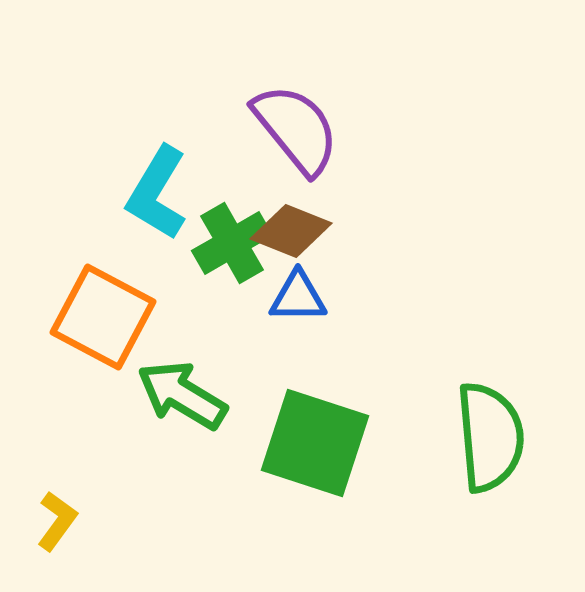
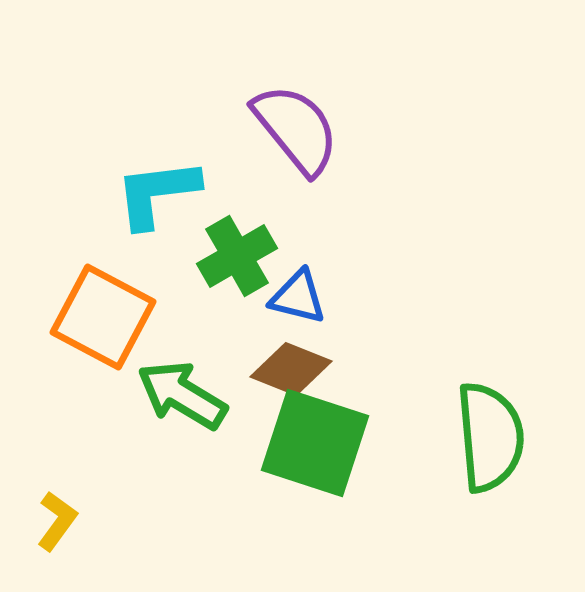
cyan L-shape: rotated 52 degrees clockwise
brown diamond: moved 138 px down
green cross: moved 5 px right, 13 px down
blue triangle: rotated 14 degrees clockwise
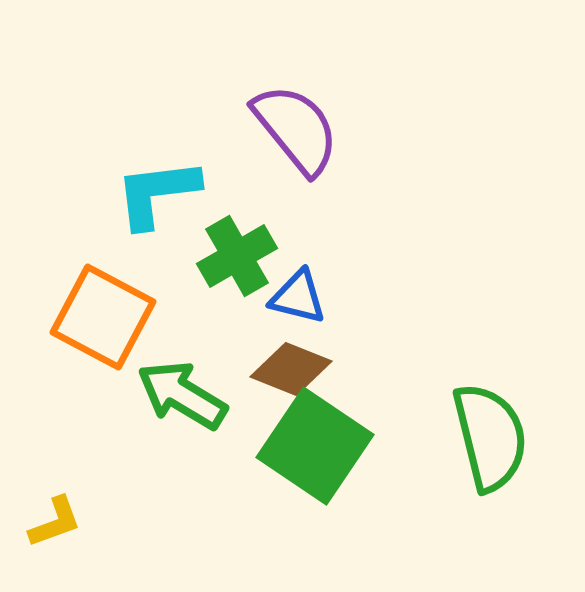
green semicircle: rotated 9 degrees counterclockwise
green square: moved 3 px down; rotated 16 degrees clockwise
yellow L-shape: moved 2 px left, 1 px down; rotated 34 degrees clockwise
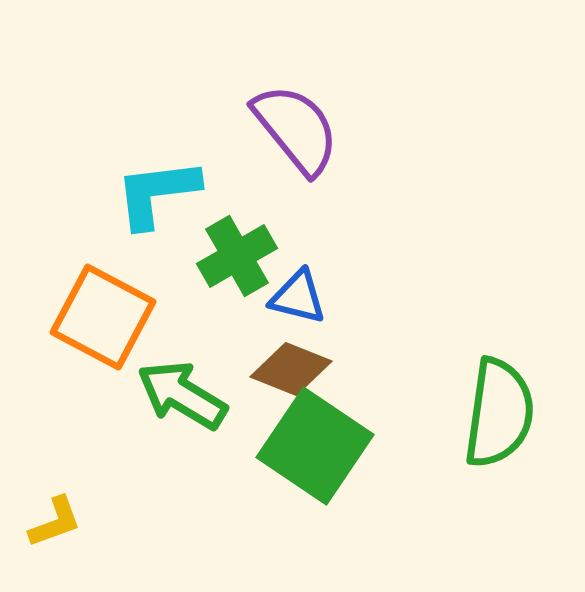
green semicircle: moved 9 px right, 24 px up; rotated 22 degrees clockwise
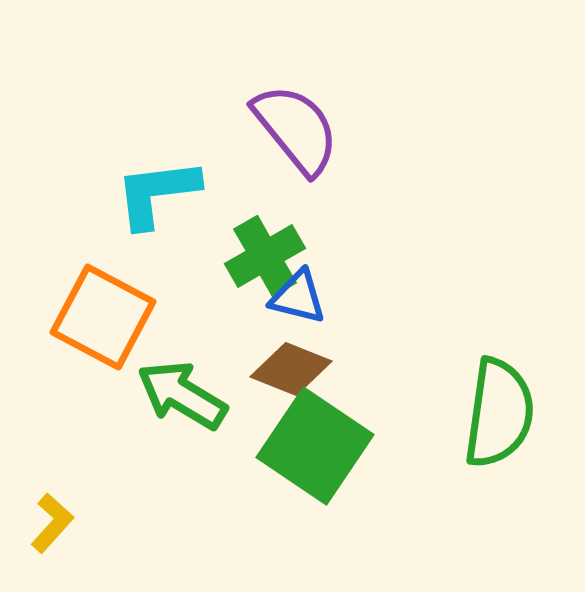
green cross: moved 28 px right
yellow L-shape: moved 3 px left, 1 px down; rotated 28 degrees counterclockwise
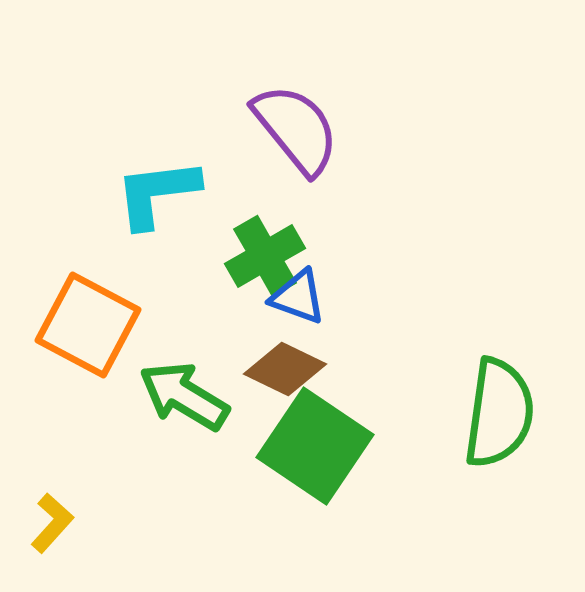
blue triangle: rotated 6 degrees clockwise
orange square: moved 15 px left, 8 px down
brown diamond: moved 6 px left; rotated 4 degrees clockwise
green arrow: moved 2 px right, 1 px down
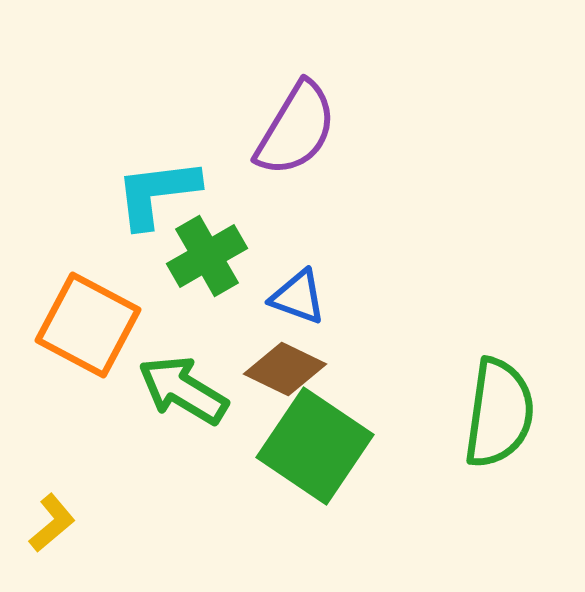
purple semicircle: rotated 70 degrees clockwise
green cross: moved 58 px left
green arrow: moved 1 px left, 6 px up
yellow L-shape: rotated 8 degrees clockwise
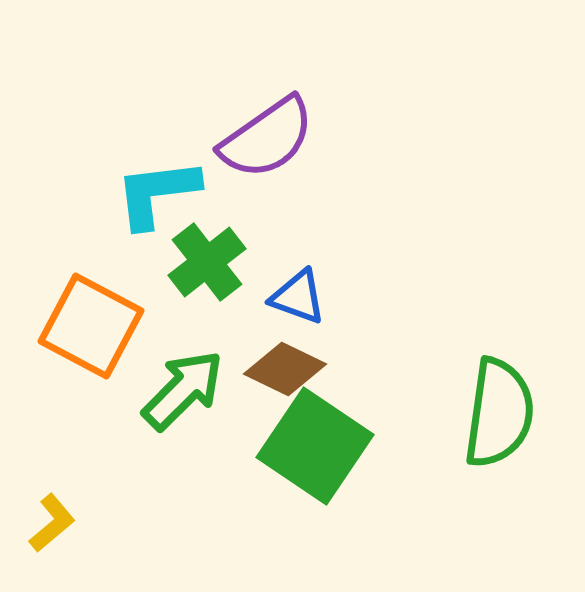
purple semicircle: moved 29 px left, 9 px down; rotated 24 degrees clockwise
green cross: moved 6 px down; rotated 8 degrees counterclockwise
orange square: moved 3 px right, 1 px down
green arrow: rotated 104 degrees clockwise
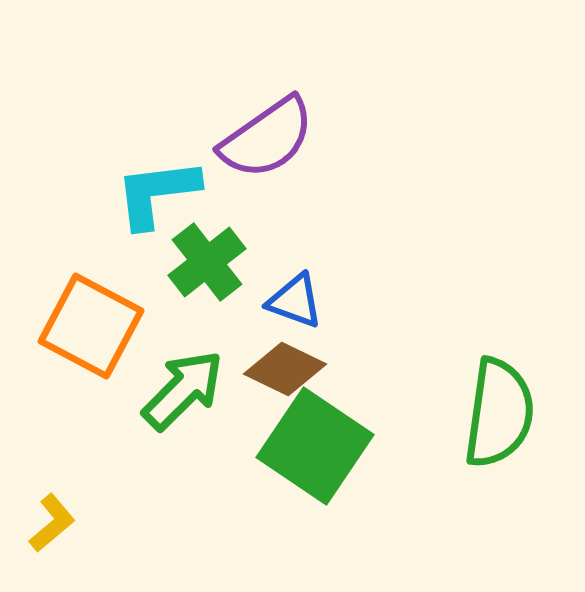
blue triangle: moved 3 px left, 4 px down
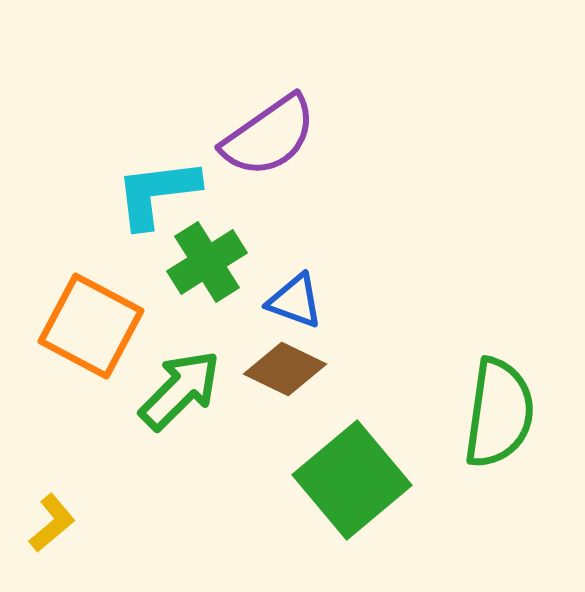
purple semicircle: moved 2 px right, 2 px up
green cross: rotated 6 degrees clockwise
green arrow: moved 3 px left
green square: moved 37 px right, 34 px down; rotated 16 degrees clockwise
